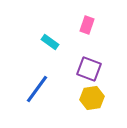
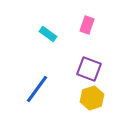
cyan rectangle: moved 2 px left, 8 px up
yellow hexagon: rotated 10 degrees counterclockwise
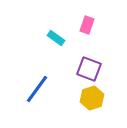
cyan rectangle: moved 8 px right, 4 px down
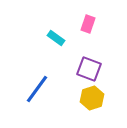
pink rectangle: moved 1 px right, 1 px up
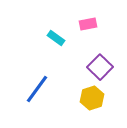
pink rectangle: rotated 60 degrees clockwise
purple square: moved 11 px right, 2 px up; rotated 25 degrees clockwise
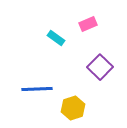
pink rectangle: rotated 12 degrees counterclockwise
blue line: rotated 52 degrees clockwise
yellow hexagon: moved 19 px left, 10 px down
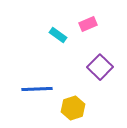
cyan rectangle: moved 2 px right, 3 px up
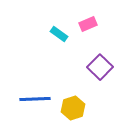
cyan rectangle: moved 1 px right, 1 px up
blue line: moved 2 px left, 10 px down
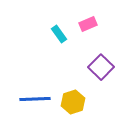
cyan rectangle: rotated 18 degrees clockwise
purple square: moved 1 px right
yellow hexagon: moved 6 px up
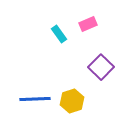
yellow hexagon: moved 1 px left, 1 px up
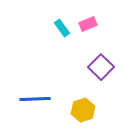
cyan rectangle: moved 3 px right, 6 px up
yellow hexagon: moved 11 px right, 9 px down
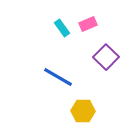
purple square: moved 5 px right, 10 px up
blue line: moved 23 px right, 22 px up; rotated 32 degrees clockwise
yellow hexagon: moved 1 px down; rotated 20 degrees clockwise
